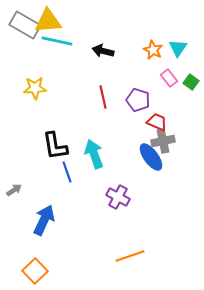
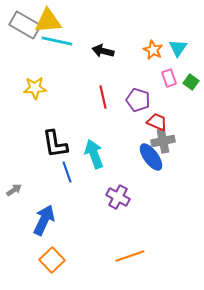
pink rectangle: rotated 18 degrees clockwise
black L-shape: moved 2 px up
orange square: moved 17 px right, 11 px up
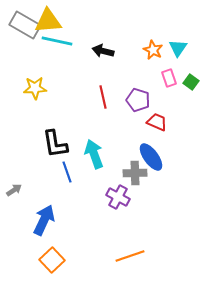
gray cross: moved 28 px left, 32 px down; rotated 10 degrees clockwise
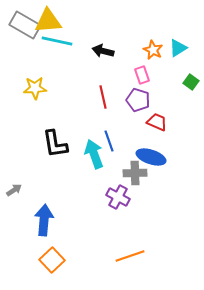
cyan triangle: rotated 24 degrees clockwise
pink rectangle: moved 27 px left, 3 px up
blue ellipse: rotated 36 degrees counterclockwise
blue line: moved 42 px right, 31 px up
blue arrow: rotated 20 degrees counterclockwise
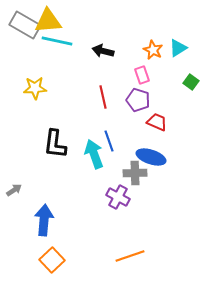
black L-shape: rotated 16 degrees clockwise
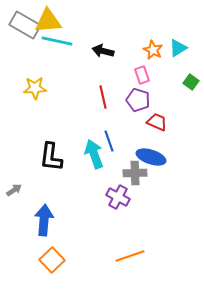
black L-shape: moved 4 px left, 13 px down
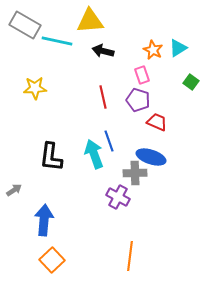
yellow triangle: moved 42 px right
orange line: rotated 64 degrees counterclockwise
